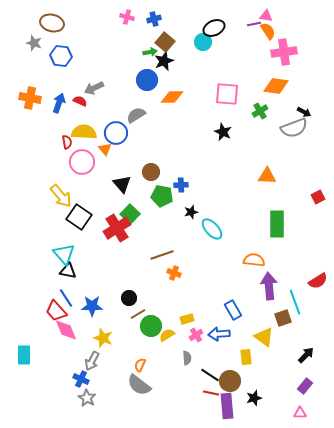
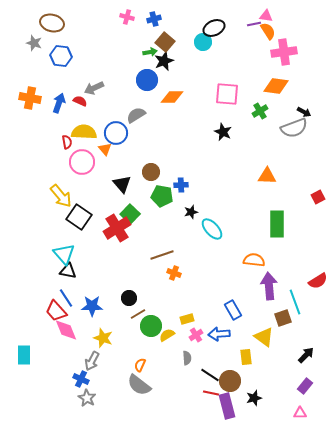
purple rectangle at (227, 406): rotated 10 degrees counterclockwise
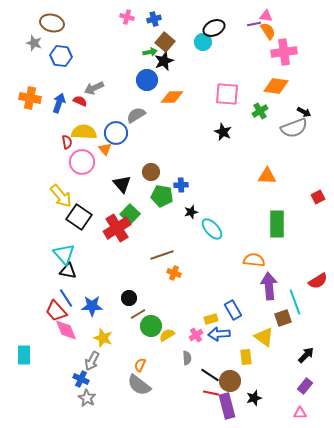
yellow rectangle at (187, 319): moved 24 px right
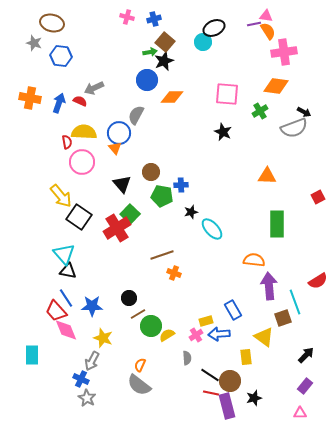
gray semicircle at (136, 115): rotated 30 degrees counterclockwise
blue circle at (116, 133): moved 3 px right
orange triangle at (105, 149): moved 10 px right, 1 px up
yellow rectangle at (211, 319): moved 5 px left, 2 px down
cyan rectangle at (24, 355): moved 8 px right
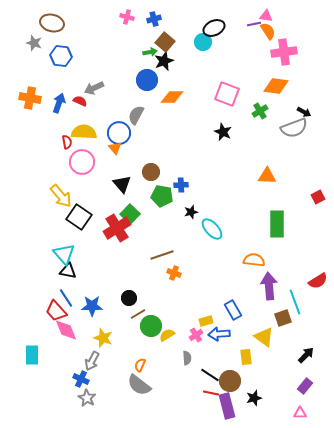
pink square at (227, 94): rotated 15 degrees clockwise
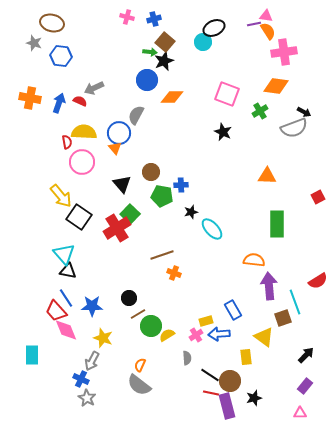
green arrow at (150, 52): rotated 16 degrees clockwise
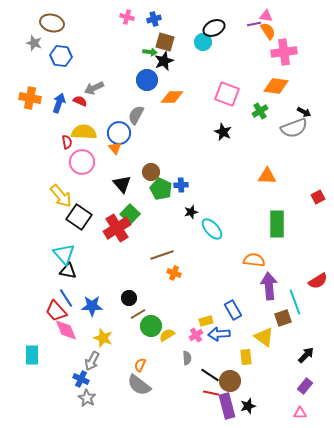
brown square at (165, 42): rotated 24 degrees counterclockwise
green pentagon at (162, 196): moved 1 px left, 7 px up; rotated 15 degrees clockwise
black star at (254, 398): moved 6 px left, 8 px down
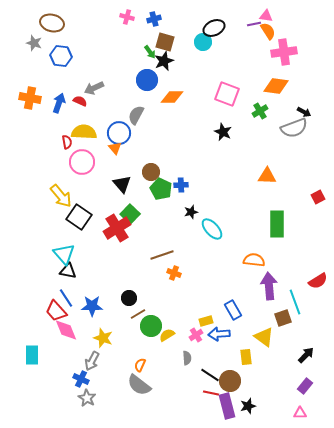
green arrow at (150, 52): rotated 48 degrees clockwise
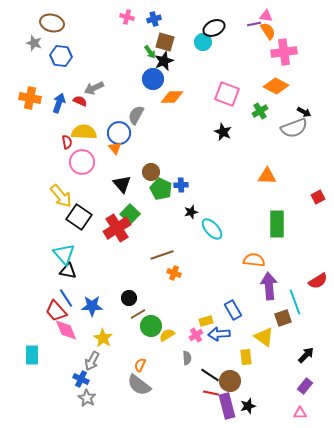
blue circle at (147, 80): moved 6 px right, 1 px up
orange diamond at (276, 86): rotated 20 degrees clockwise
yellow star at (103, 338): rotated 12 degrees clockwise
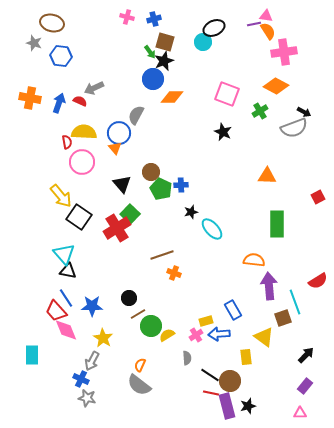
gray star at (87, 398): rotated 18 degrees counterclockwise
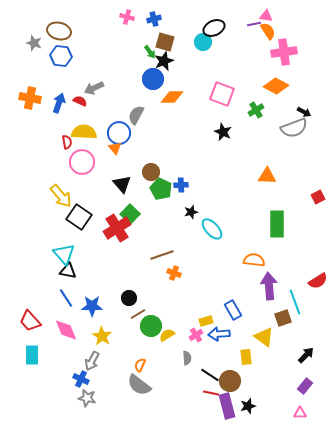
brown ellipse at (52, 23): moved 7 px right, 8 px down
pink square at (227, 94): moved 5 px left
green cross at (260, 111): moved 4 px left, 1 px up
red trapezoid at (56, 311): moved 26 px left, 10 px down
yellow star at (103, 338): moved 1 px left, 2 px up
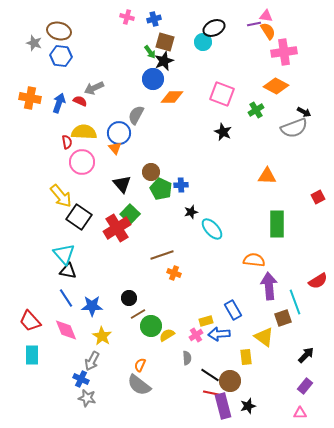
purple rectangle at (227, 406): moved 4 px left
